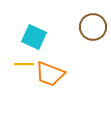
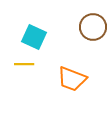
orange trapezoid: moved 22 px right, 5 px down
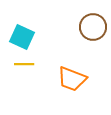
cyan square: moved 12 px left
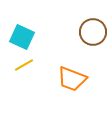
brown circle: moved 5 px down
yellow line: moved 1 px down; rotated 30 degrees counterclockwise
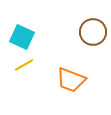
orange trapezoid: moved 1 px left, 1 px down
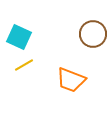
brown circle: moved 2 px down
cyan square: moved 3 px left
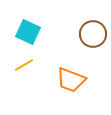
cyan square: moved 9 px right, 5 px up
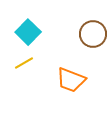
cyan square: rotated 20 degrees clockwise
yellow line: moved 2 px up
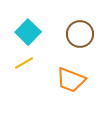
brown circle: moved 13 px left
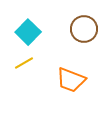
brown circle: moved 4 px right, 5 px up
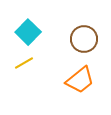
brown circle: moved 10 px down
orange trapezoid: moved 9 px right; rotated 60 degrees counterclockwise
